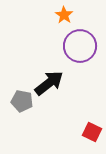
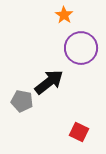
purple circle: moved 1 px right, 2 px down
black arrow: moved 1 px up
red square: moved 13 px left
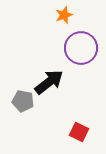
orange star: rotated 18 degrees clockwise
gray pentagon: moved 1 px right
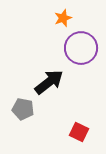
orange star: moved 1 px left, 3 px down
gray pentagon: moved 8 px down
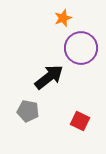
black arrow: moved 5 px up
gray pentagon: moved 5 px right, 2 px down
red square: moved 1 px right, 11 px up
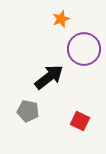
orange star: moved 2 px left, 1 px down
purple circle: moved 3 px right, 1 px down
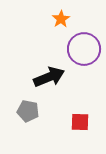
orange star: rotated 12 degrees counterclockwise
black arrow: rotated 16 degrees clockwise
red square: moved 1 px down; rotated 24 degrees counterclockwise
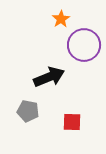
purple circle: moved 4 px up
red square: moved 8 px left
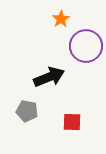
purple circle: moved 2 px right, 1 px down
gray pentagon: moved 1 px left
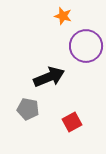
orange star: moved 2 px right, 3 px up; rotated 24 degrees counterclockwise
gray pentagon: moved 1 px right, 2 px up
red square: rotated 30 degrees counterclockwise
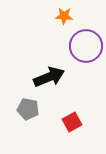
orange star: moved 1 px right; rotated 12 degrees counterclockwise
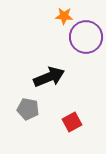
purple circle: moved 9 px up
